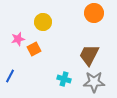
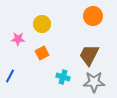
orange circle: moved 1 px left, 3 px down
yellow circle: moved 1 px left, 2 px down
pink star: rotated 16 degrees clockwise
orange square: moved 8 px right, 4 px down
cyan cross: moved 1 px left, 2 px up
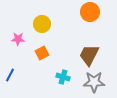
orange circle: moved 3 px left, 4 px up
blue line: moved 1 px up
